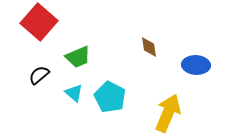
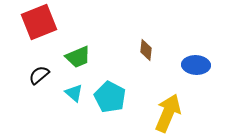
red square: rotated 27 degrees clockwise
brown diamond: moved 3 px left, 3 px down; rotated 15 degrees clockwise
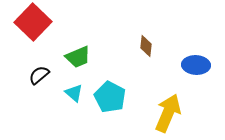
red square: moved 6 px left; rotated 24 degrees counterclockwise
brown diamond: moved 4 px up
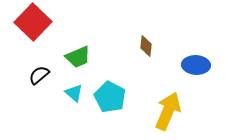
yellow arrow: moved 2 px up
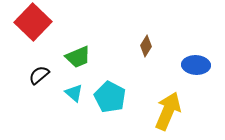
brown diamond: rotated 25 degrees clockwise
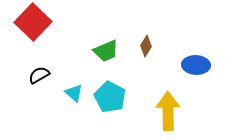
green trapezoid: moved 28 px right, 6 px up
black semicircle: rotated 10 degrees clockwise
yellow arrow: rotated 24 degrees counterclockwise
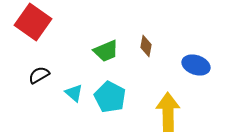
red square: rotated 9 degrees counterclockwise
brown diamond: rotated 20 degrees counterclockwise
blue ellipse: rotated 16 degrees clockwise
yellow arrow: moved 1 px down
